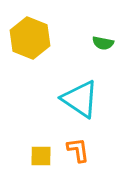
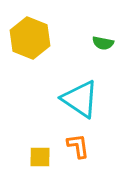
orange L-shape: moved 4 px up
yellow square: moved 1 px left, 1 px down
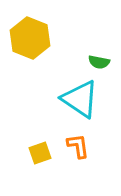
green semicircle: moved 4 px left, 19 px down
yellow square: moved 4 px up; rotated 20 degrees counterclockwise
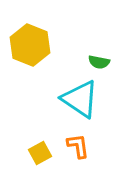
yellow hexagon: moved 7 px down
yellow square: rotated 10 degrees counterclockwise
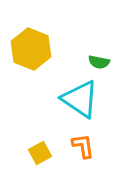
yellow hexagon: moved 1 px right, 4 px down
orange L-shape: moved 5 px right
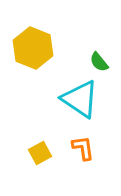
yellow hexagon: moved 2 px right, 1 px up
green semicircle: rotated 40 degrees clockwise
orange L-shape: moved 2 px down
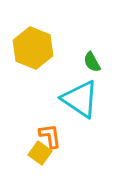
green semicircle: moved 7 px left; rotated 10 degrees clockwise
orange L-shape: moved 33 px left, 12 px up
yellow square: rotated 25 degrees counterclockwise
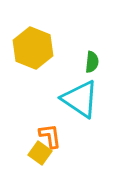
green semicircle: rotated 145 degrees counterclockwise
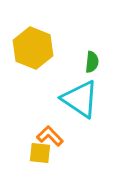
orange L-shape: rotated 36 degrees counterclockwise
yellow square: rotated 30 degrees counterclockwise
